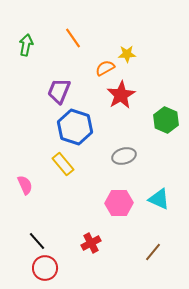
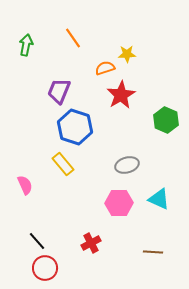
orange semicircle: rotated 12 degrees clockwise
gray ellipse: moved 3 px right, 9 px down
brown line: rotated 54 degrees clockwise
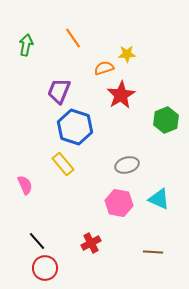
orange semicircle: moved 1 px left
green hexagon: rotated 15 degrees clockwise
pink hexagon: rotated 12 degrees clockwise
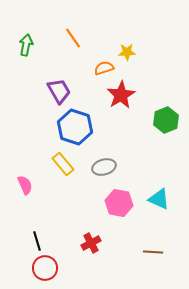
yellow star: moved 2 px up
purple trapezoid: rotated 128 degrees clockwise
gray ellipse: moved 23 px left, 2 px down
black line: rotated 24 degrees clockwise
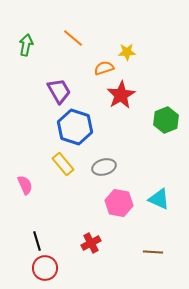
orange line: rotated 15 degrees counterclockwise
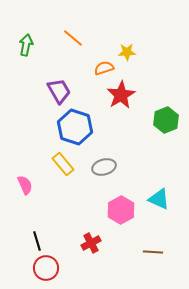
pink hexagon: moved 2 px right, 7 px down; rotated 20 degrees clockwise
red circle: moved 1 px right
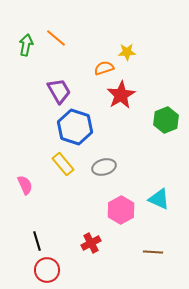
orange line: moved 17 px left
red circle: moved 1 px right, 2 px down
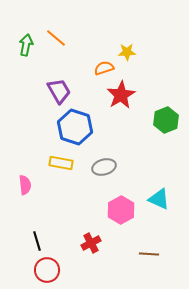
yellow rectangle: moved 2 px left, 1 px up; rotated 40 degrees counterclockwise
pink semicircle: rotated 18 degrees clockwise
brown line: moved 4 px left, 2 px down
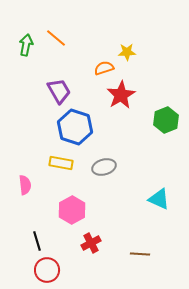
pink hexagon: moved 49 px left
brown line: moved 9 px left
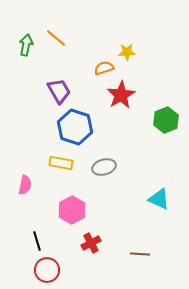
pink semicircle: rotated 18 degrees clockwise
